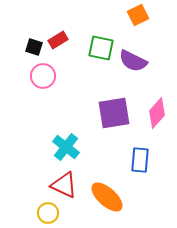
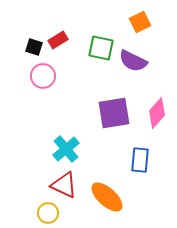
orange square: moved 2 px right, 7 px down
cyan cross: moved 2 px down; rotated 12 degrees clockwise
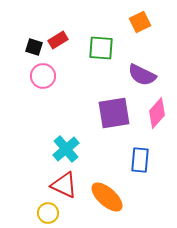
green square: rotated 8 degrees counterclockwise
purple semicircle: moved 9 px right, 14 px down
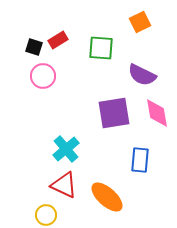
pink diamond: rotated 52 degrees counterclockwise
yellow circle: moved 2 px left, 2 px down
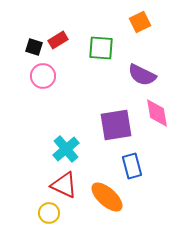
purple square: moved 2 px right, 12 px down
blue rectangle: moved 8 px left, 6 px down; rotated 20 degrees counterclockwise
yellow circle: moved 3 px right, 2 px up
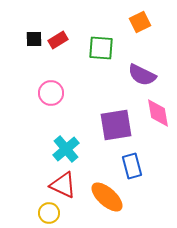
black square: moved 8 px up; rotated 18 degrees counterclockwise
pink circle: moved 8 px right, 17 px down
pink diamond: moved 1 px right
red triangle: moved 1 px left
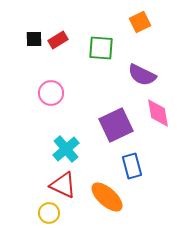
purple square: rotated 16 degrees counterclockwise
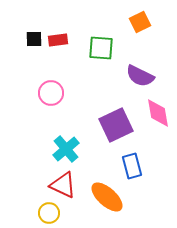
red rectangle: rotated 24 degrees clockwise
purple semicircle: moved 2 px left, 1 px down
